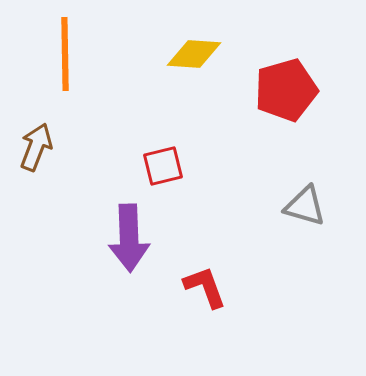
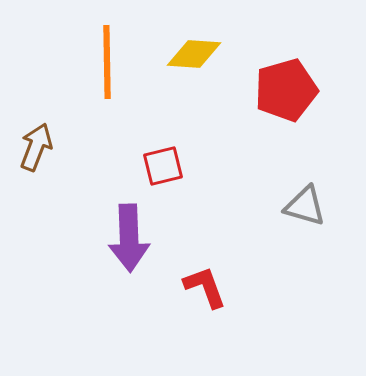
orange line: moved 42 px right, 8 px down
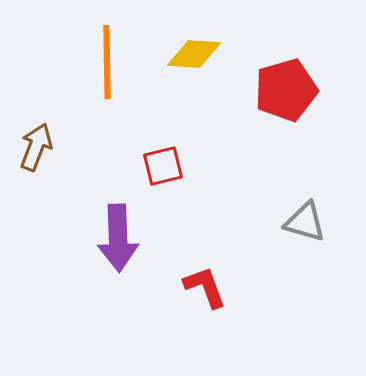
gray triangle: moved 16 px down
purple arrow: moved 11 px left
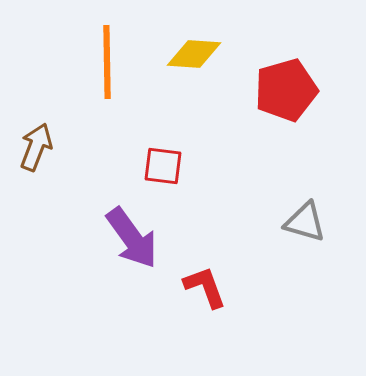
red square: rotated 21 degrees clockwise
purple arrow: moved 14 px right; rotated 34 degrees counterclockwise
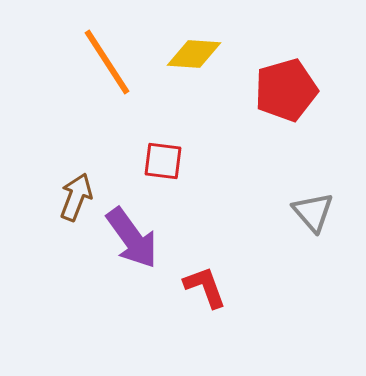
orange line: rotated 32 degrees counterclockwise
brown arrow: moved 40 px right, 50 px down
red square: moved 5 px up
gray triangle: moved 8 px right, 10 px up; rotated 33 degrees clockwise
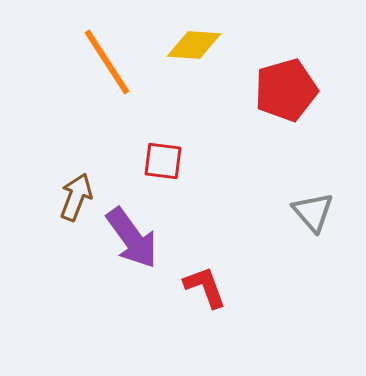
yellow diamond: moved 9 px up
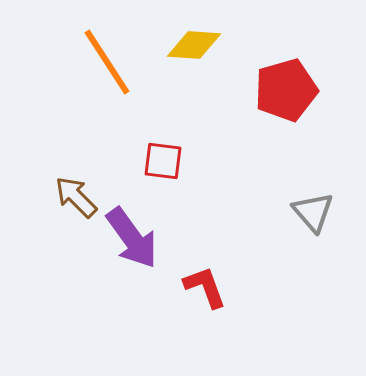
brown arrow: rotated 66 degrees counterclockwise
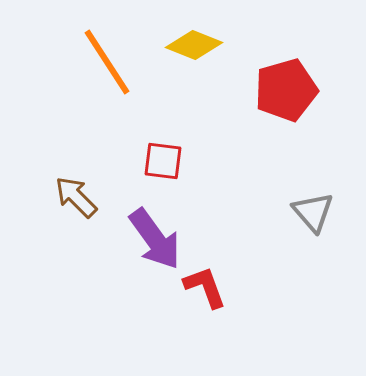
yellow diamond: rotated 18 degrees clockwise
purple arrow: moved 23 px right, 1 px down
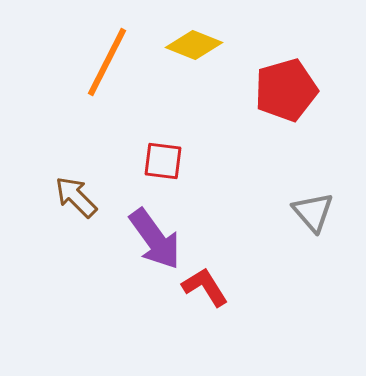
orange line: rotated 60 degrees clockwise
red L-shape: rotated 12 degrees counterclockwise
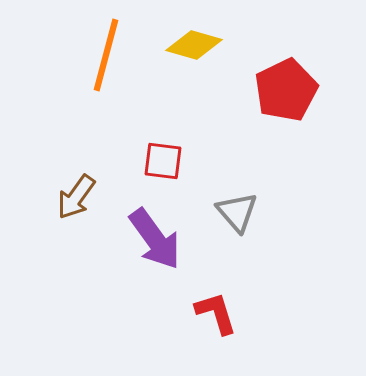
yellow diamond: rotated 6 degrees counterclockwise
orange line: moved 1 px left, 7 px up; rotated 12 degrees counterclockwise
red pentagon: rotated 10 degrees counterclockwise
brown arrow: rotated 99 degrees counterclockwise
gray triangle: moved 76 px left
red L-shape: moved 11 px right, 26 px down; rotated 15 degrees clockwise
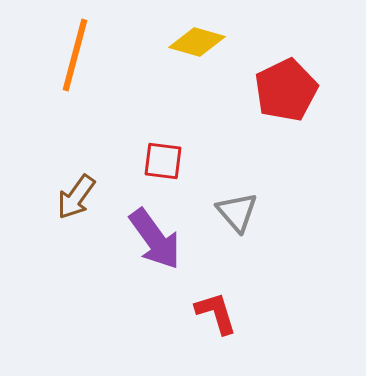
yellow diamond: moved 3 px right, 3 px up
orange line: moved 31 px left
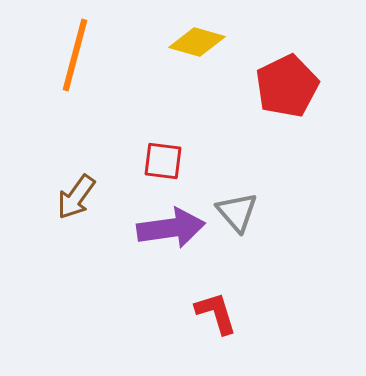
red pentagon: moved 1 px right, 4 px up
purple arrow: moved 16 px right, 11 px up; rotated 62 degrees counterclockwise
